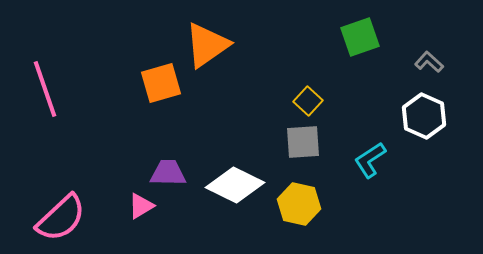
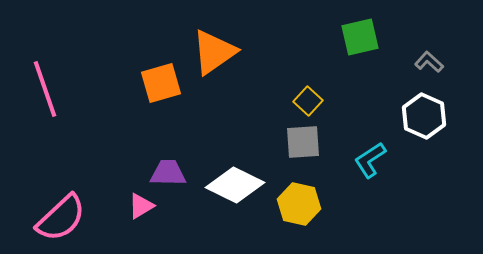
green square: rotated 6 degrees clockwise
orange triangle: moved 7 px right, 7 px down
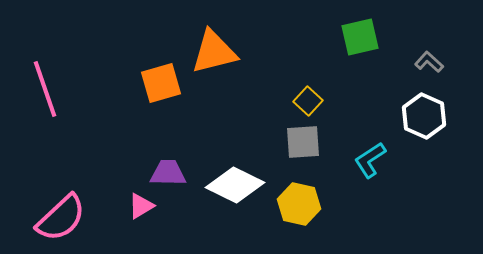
orange triangle: rotated 21 degrees clockwise
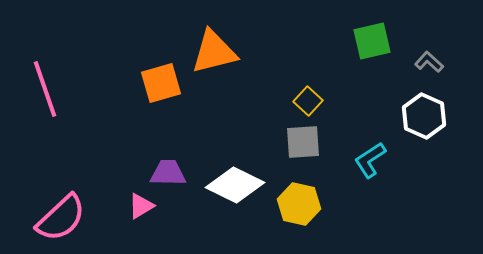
green square: moved 12 px right, 4 px down
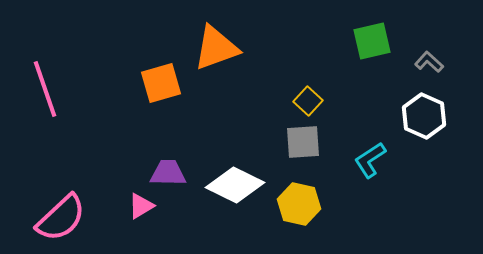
orange triangle: moved 2 px right, 4 px up; rotated 6 degrees counterclockwise
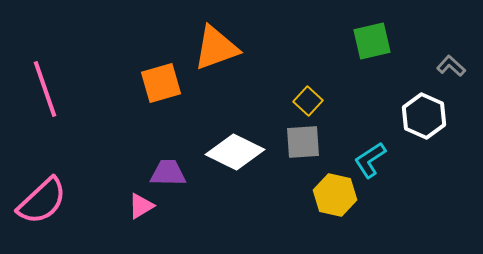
gray L-shape: moved 22 px right, 4 px down
white diamond: moved 33 px up
yellow hexagon: moved 36 px right, 9 px up
pink semicircle: moved 19 px left, 17 px up
